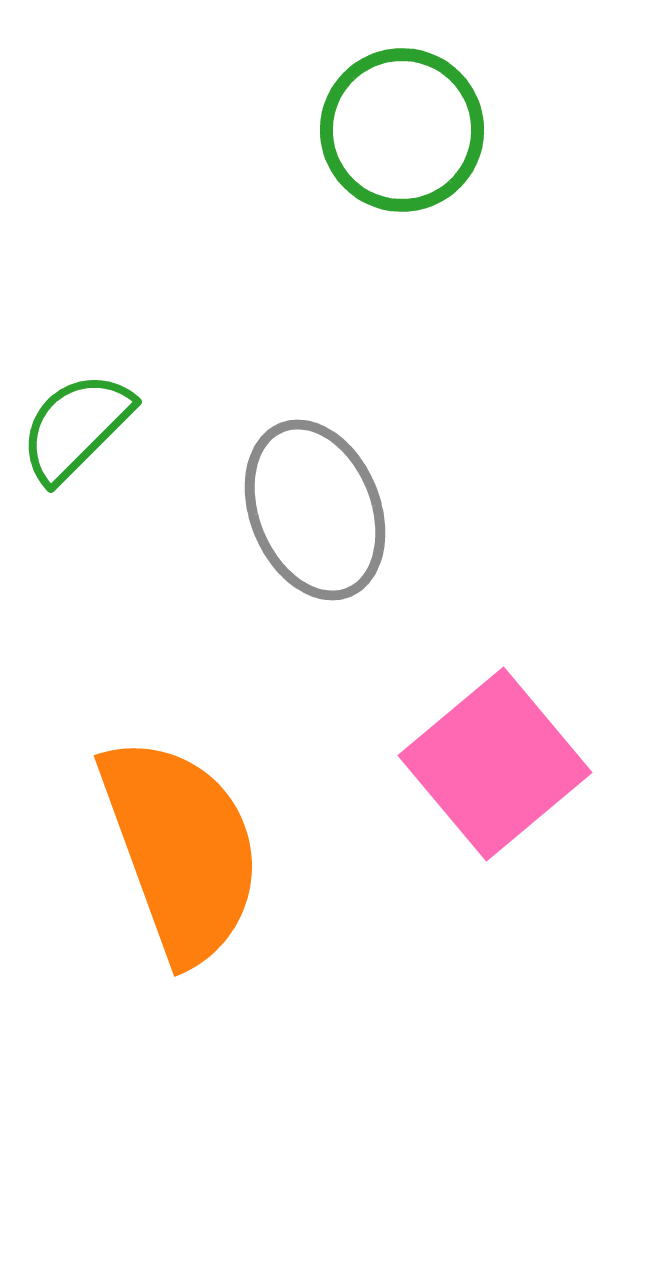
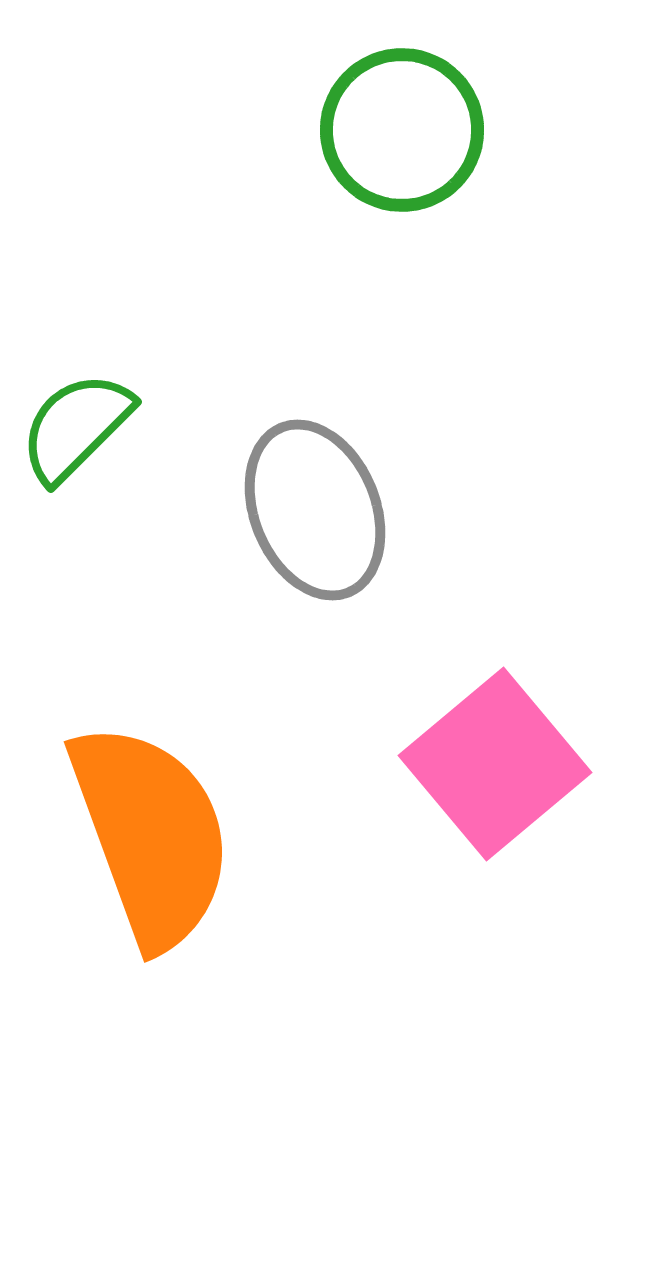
orange semicircle: moved 30 px left, 14 px up
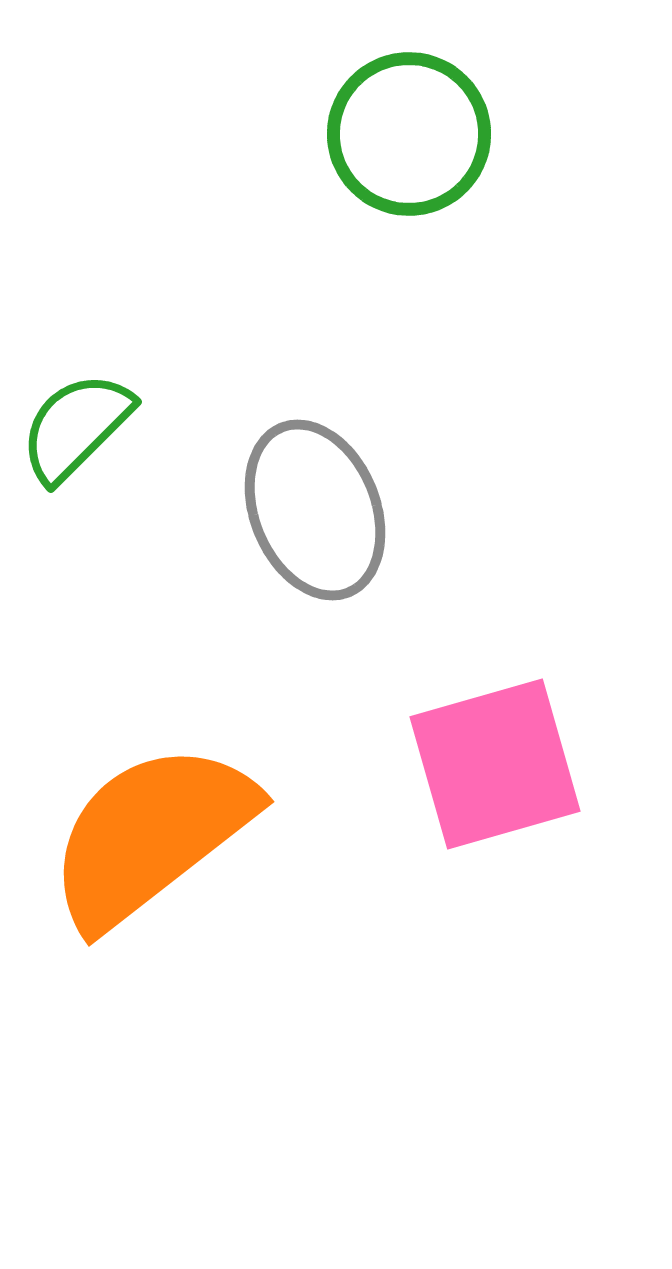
green circle: moved 7 px right, 4 px down
pink square: rotated 24 degrees clockwise
orange semicircle: rotated 108 degrees counterclockwise
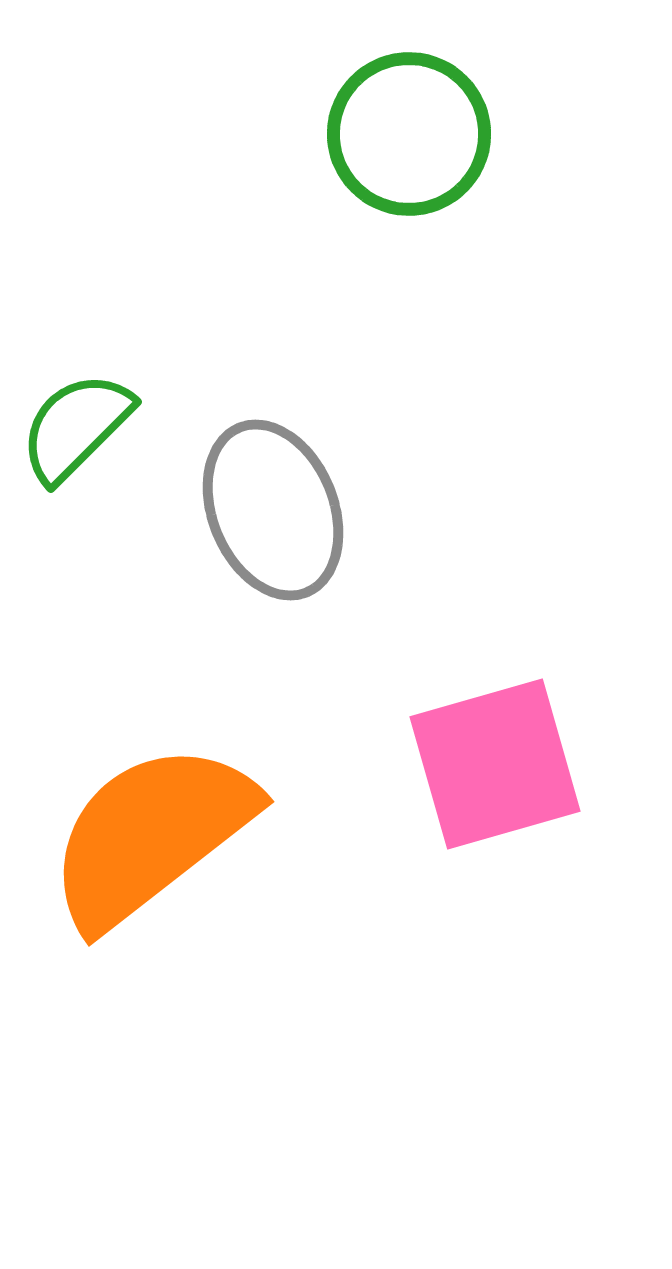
gray ellipse: moved 42 px left
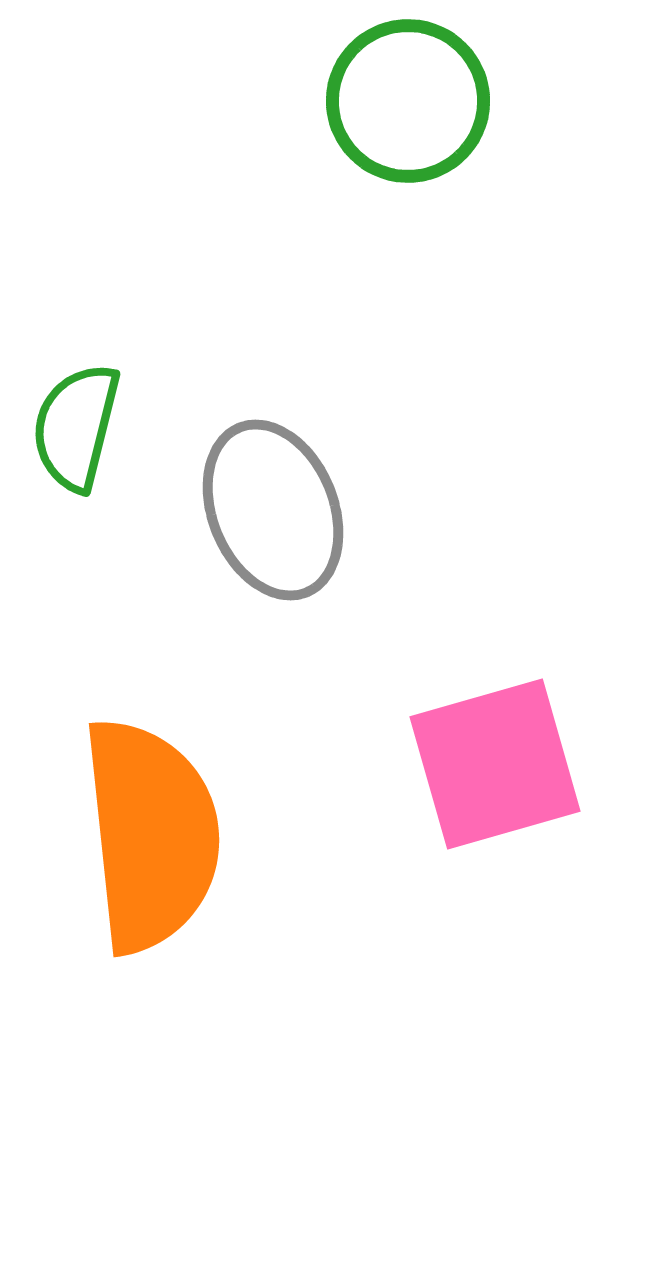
green circle: moved 1 px left, 33 px up
green semicircle: rotated 31 degrees counterclockwise
orange semicircle: rotated 122 degrees clockwise
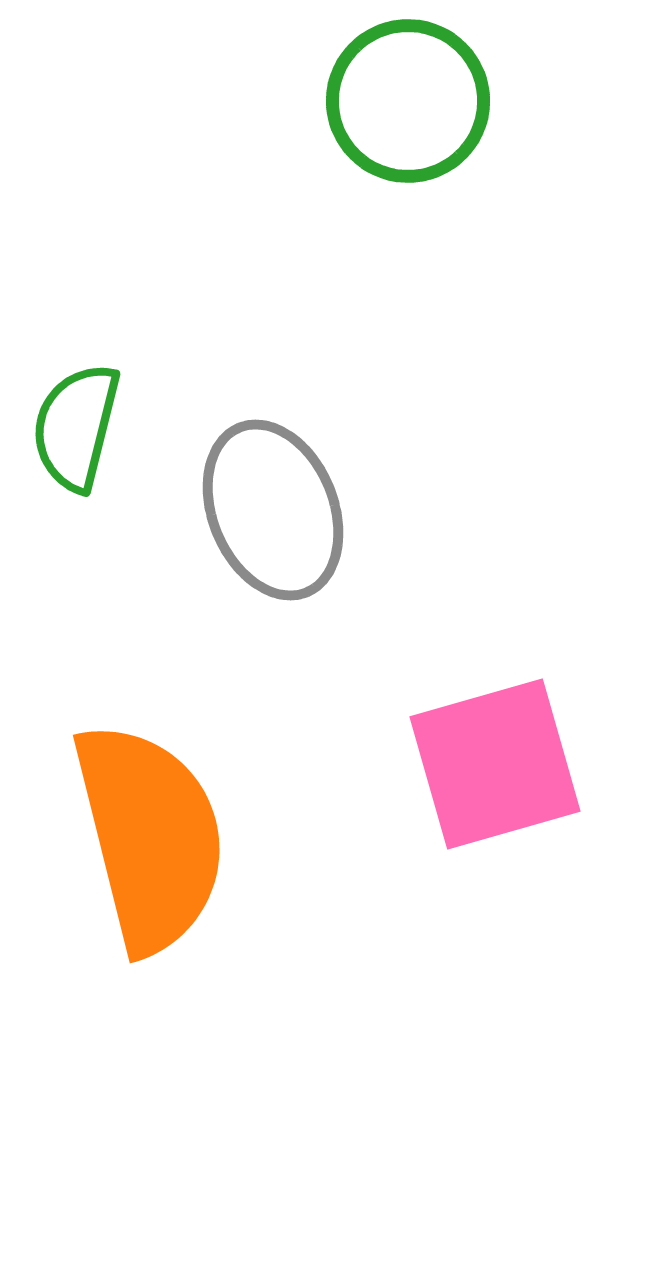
orange semicircle: moved 1 px left, 2 px down; rotated 8 degrees counterclockwise
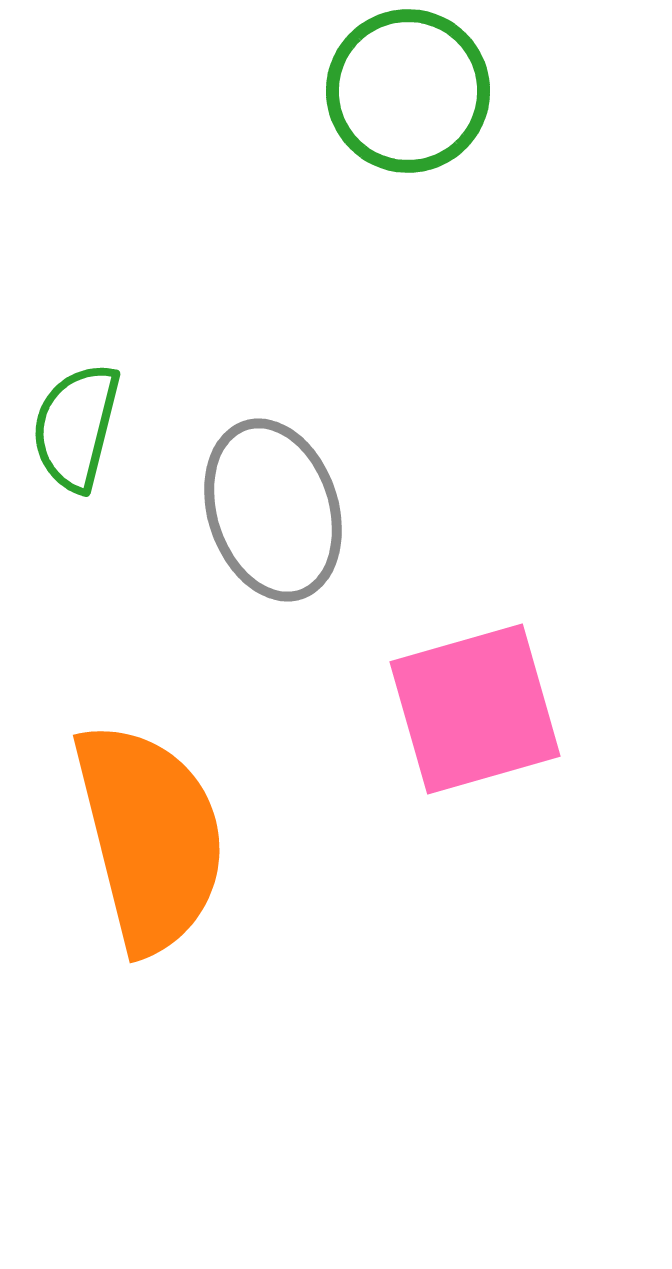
green circle: moved 10 px up
gray ellipse: rotated 4 degrees clockwise
pink square: moved 20 px left, 55 px up
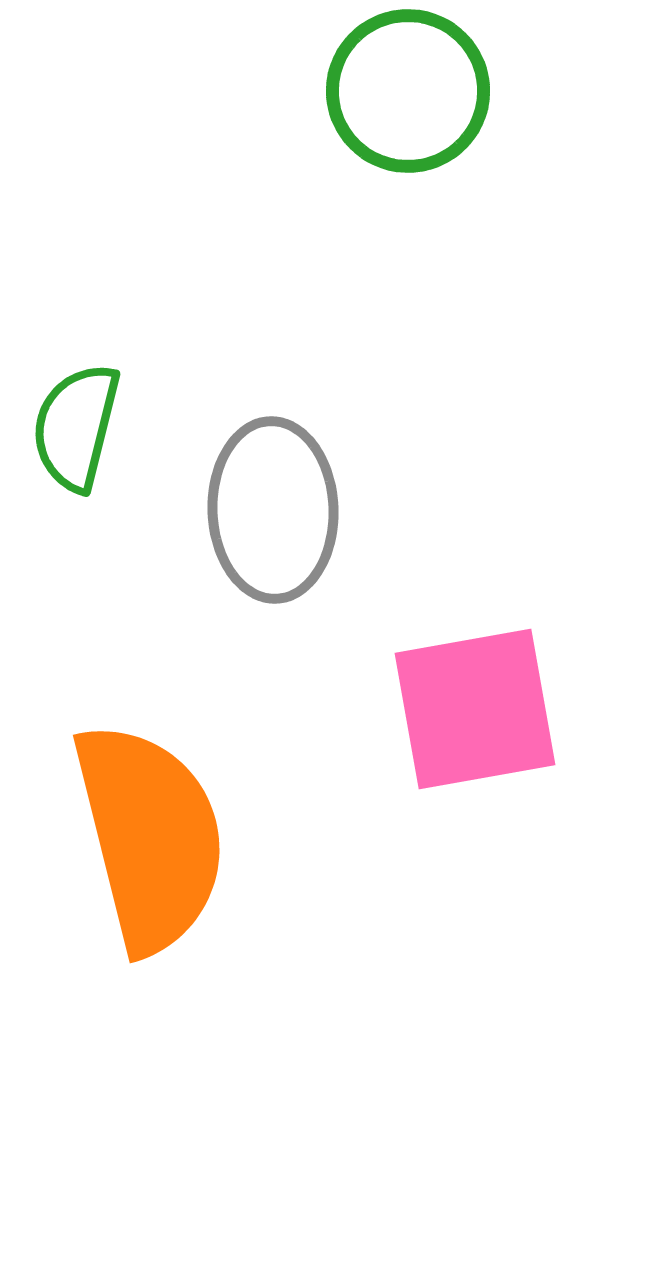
gray ellipse: rotated 16 degrees clockwise
pink square: rotated 6 degrees clockwise
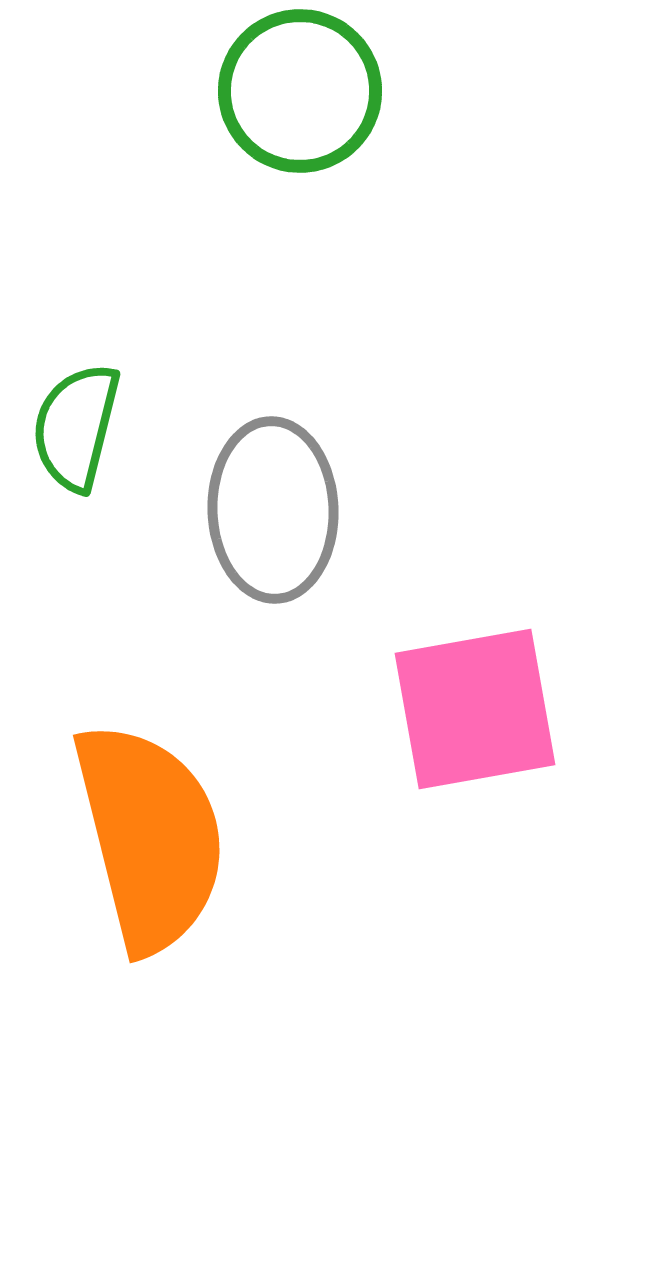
green circle: moved 108 px left
